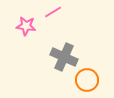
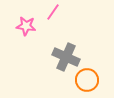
pink line: rotated 24 degrees counterclockwise
gray cross: moved 2 px right
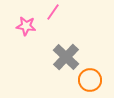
gray cross: rotated 20 degrees clockwise
orange circle: moved 3 px right
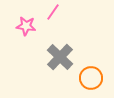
gray cross: moved 6 px left
orange circle: moved 1 px right, 2 px up
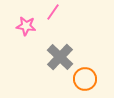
orange circle: moved 6 px left, 1 px down
